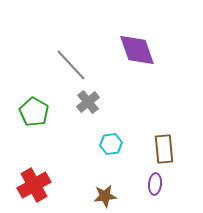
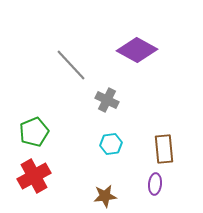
purple diamond: rotated 42 degrees counterclockwise
gray cross: moved 19 px right, 2 px up; rotated 25 degrees counterclockwise
green pentagon: moved 20 px down; rotated 20 degrees clockwise
red cross: moved 9 px up
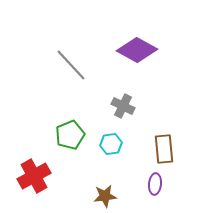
gray cross: moved 16 px right, 6 px down
green pentagon: moved 36 px right, 3 px down
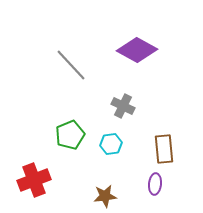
red cross: moved 4 px down; rotated 8 degrees clockwise
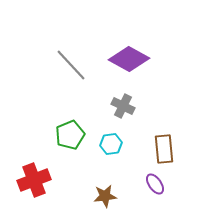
purple diamond: moved 8 px left, 9 px down
purple ellipse: rotated 40 degrees counterclockwise
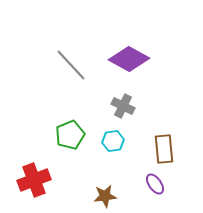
cyan hexagon: moved 2 px right, 3 px up
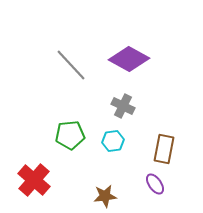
green pentagon: rotated 16 degrees clockwise
brown rectangle: rotated 16 degrees clockwise
red cross: rotated 28 degrees counterclockwise
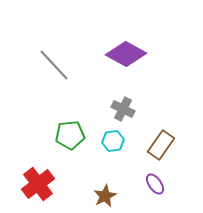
purple diamond: moved 3 px left, 5 px up
gray line: moved 17 px left
gray cross: moved 3 px down
brown rectangle: moved 3 px left, 4 px up; rotated 24 degrees clockwise
red cross: moved 4 px right, 4 px down; rotated 12 degrees clockwise
brown star: rotated 20 degrees counterclockwise
